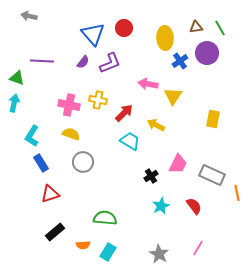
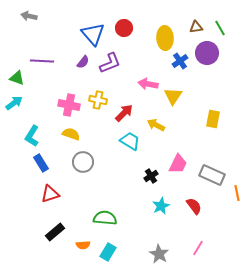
cyan arrow: rotated 42 degrees clockwise
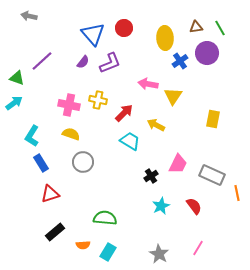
purple line: rotated 45 degrees counterclockwise
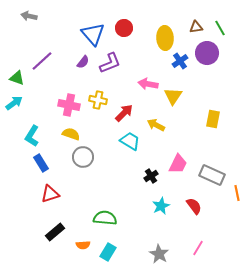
gray circle: moved 5 px up
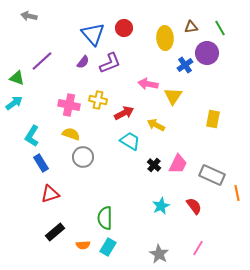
brown triangle: moved 5 px left
blue cross: moved 5 px right, 4 px down
red arrow: rotated 18 degrees clockwise
black cross: moved 3 px right, 11 px up; rotated 16 degrees counterclockwise
green semicircle: rotated 95 degrees counterclockwise
cyan rectangle: moved 5 px up
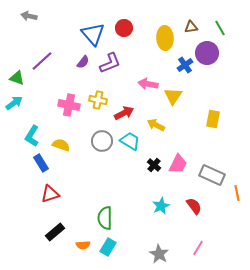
yellow semicircle: moved 10 px left, 11 px down
gray circle: moved 19 px right, 16 px up
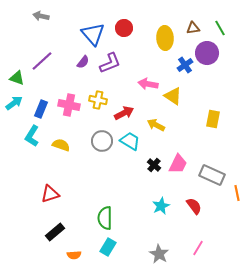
gray arrow: moved 12 px right
brown triangle: moved 2 px right, 1 px down
yellow triangle: rotated 30 degrees counterclockwise
blue rectangle: moved 54 px up; rotated 54 degrees clockwise
orange semicircle: moved 9 px left, 10 px down
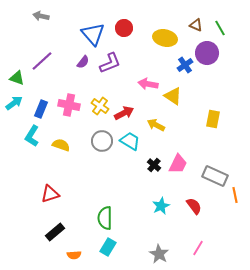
brown triangle: moved 3 px right, 3 px up; rotated 32 degrees clockwise
yellow ellipse: rotated 75 degrees counterclockwise
yellow cross: moved 2 px right, 6 px down; rotated 24 degrees clockwise
gray rectangle: moved 3 px right, 1 px down
orange line: moved 2 px left, 2 px down
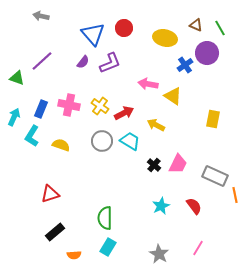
cyan arrow: moved 14 px down; rotated 30 degrees counterclockwise
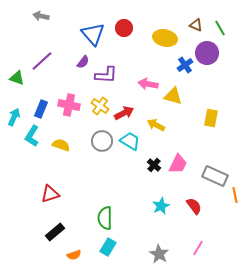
purple L-shape: moved 4 px left, 12 px down; rotated 25 degrees clockwise
yellow triangle: rotated 18 degrees counterclockwise
yellow rectangle: moved 2 px left, 1 px up
orange semicircle: rotated 16 degrees counterclockwise
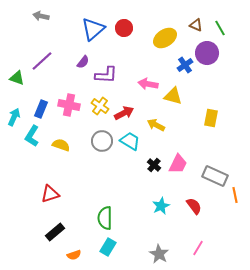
blue triangle: moved 5 px up; rotated 30 degrees clockwise
yellow ellipse: rotated 45 degrees counterclockwise
